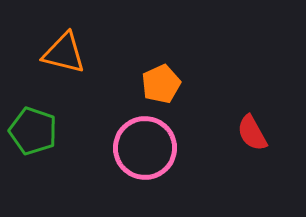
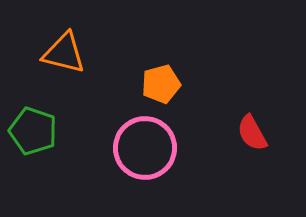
orange pentagon: rotated 9 degrees clockwise
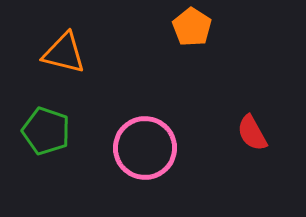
orange pentagon: moved 31 px right, 57 px up; rotated 24 degrees counterclockwise
green pentagon: moved 13 px right
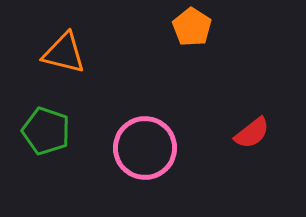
red semicircle: rotated 99 degrees counterclockwise
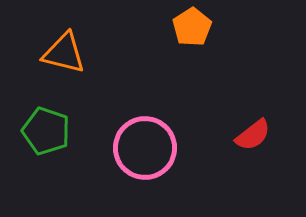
orange pentagon: rotated 6 degrees clockwise
red semicircle: moved 1 px right, 2 px down
